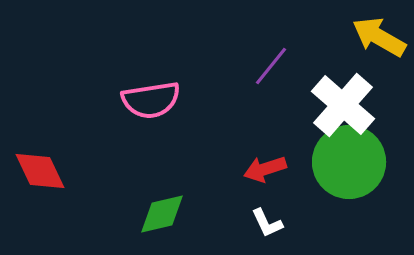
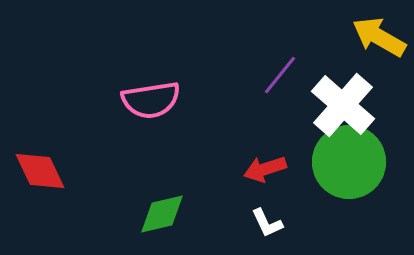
purple line: moved 9 px right, 9 px down
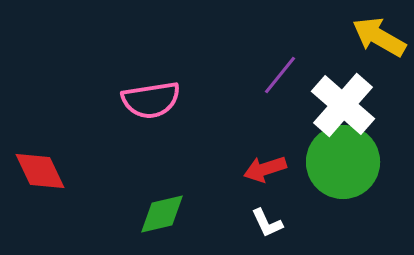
green circle: moved 6 px left
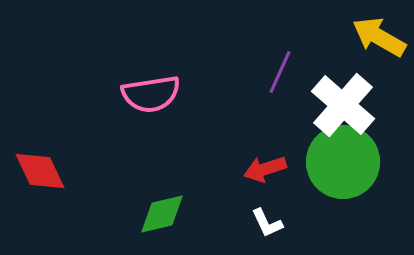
purple line: moved 3 px up; rotated 15 degrees counterclockwise
pink semicircle: moved 6 px up
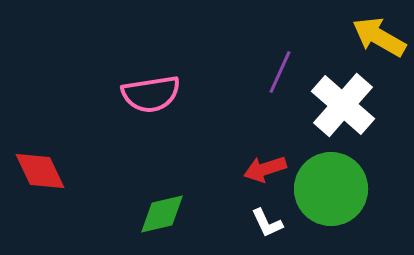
green circle: moved 12 px left, 27 px down
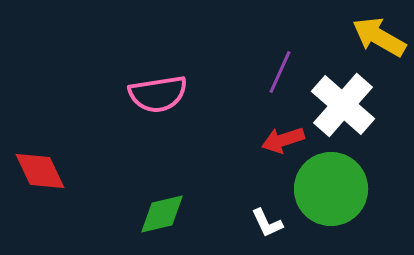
pink semicircle: moved 7 px right
red arrow: moved 18 px right, 29 px up
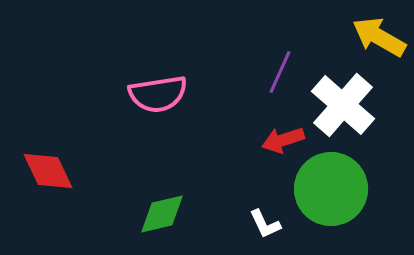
red diamond: moved 8 px right
white L-shape: moved 2 px left, 1 px down
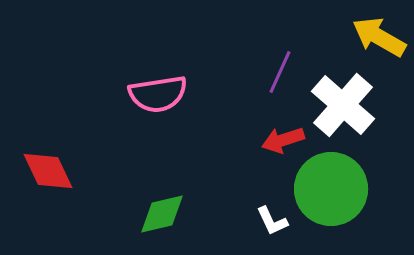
white L-shape: moved 7 px right, 3 px up
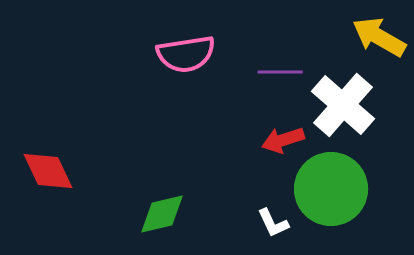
purple line: rotated 66 degrees clockwise
pink semicircle: moved 28 px right, 40 px up
white L-shape: moved 1 px right, 2 px down
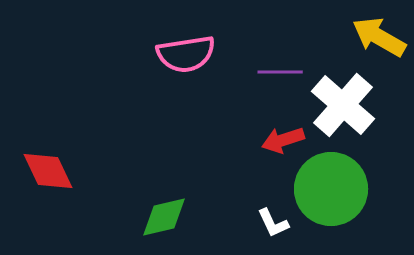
green diamond: moved 2 px right, 3 px down
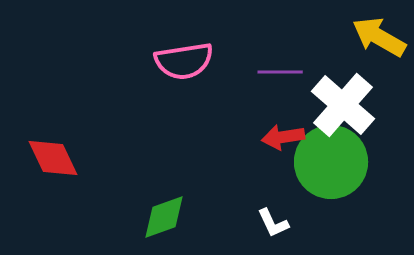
pink semicircle: moved 2 px left, 7 px down
red arrow: moved 3 px up; rotated 9 degrees clockwise
red diamond: moved 5 px right, 13 px up
green circle: moved 27 px up
green diamond: rotated 6 degrees counterclockwise
